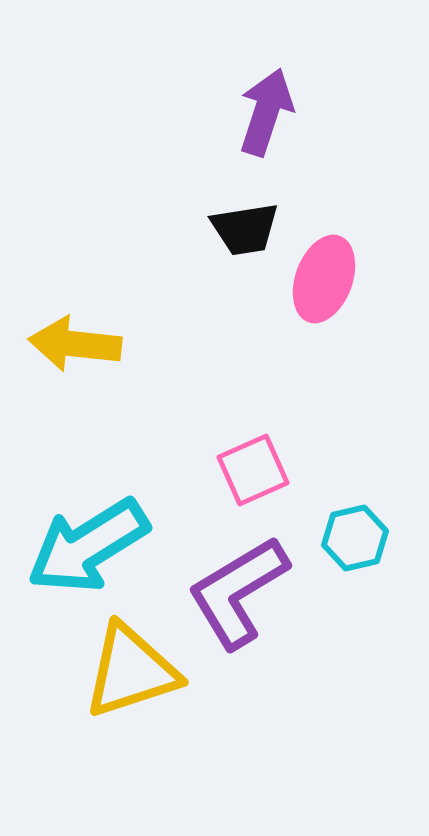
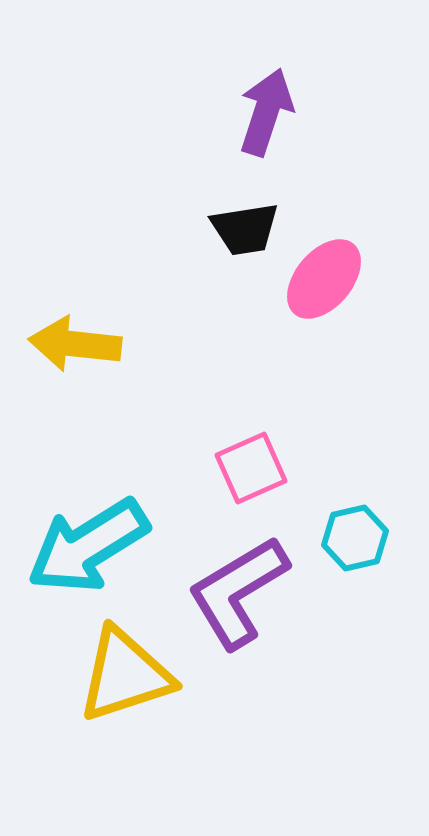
pink ellipse: rotated 20 degrees clockwise
pink square: moved 2 px left, 2 px up
yellow triangle: moved 6 px left, 4 px down
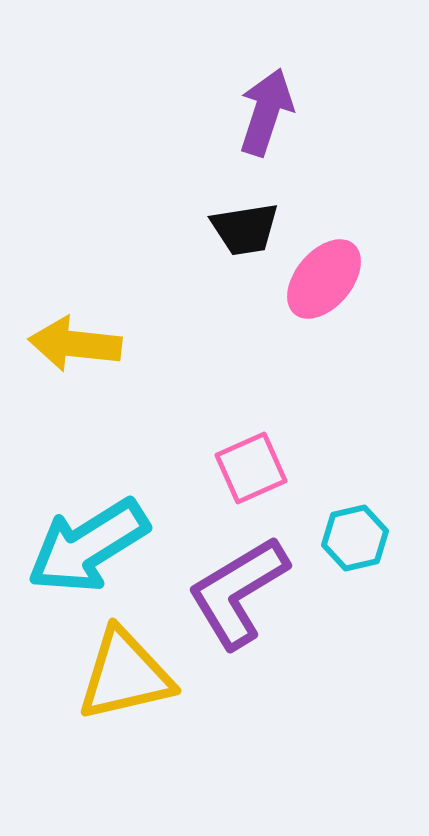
yellow triangle: rotated 5 degrees clockwise
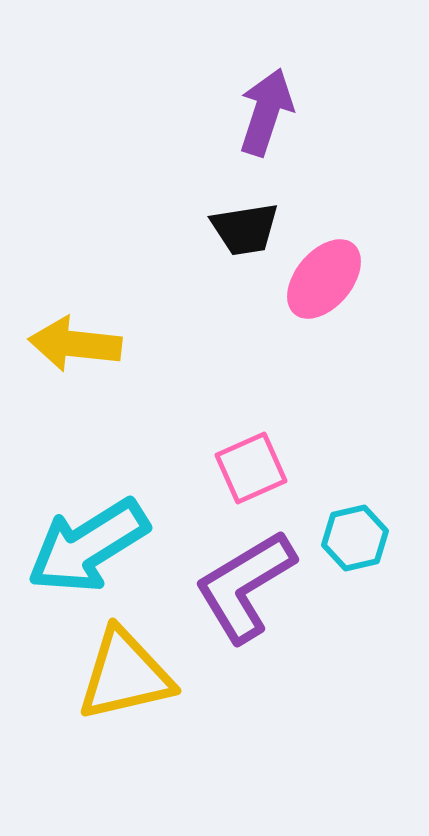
purple L-shape: moved 7 px right, 6 px up
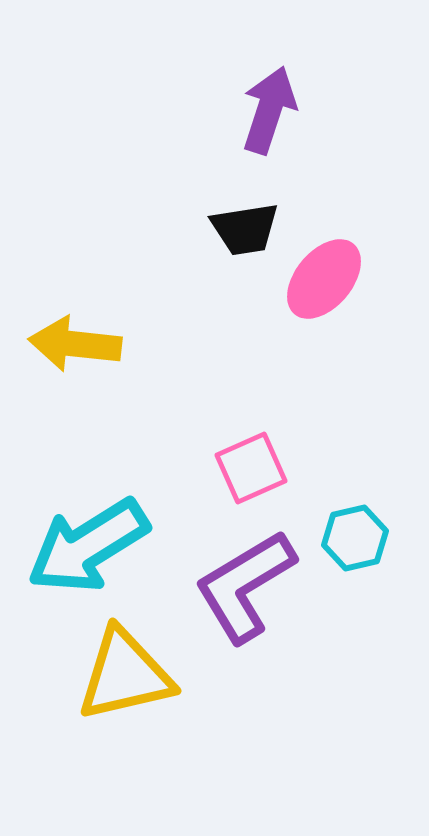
purple arrow: moved 3 px right, 2 px up
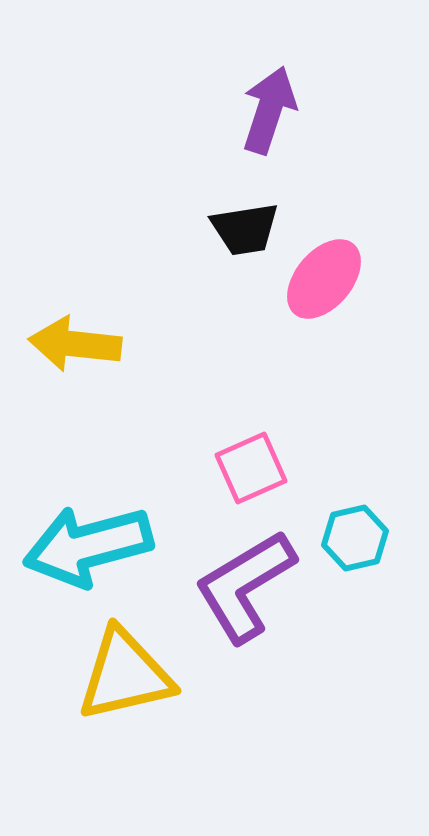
cyan arrow: rotated 17 degrees clockwise
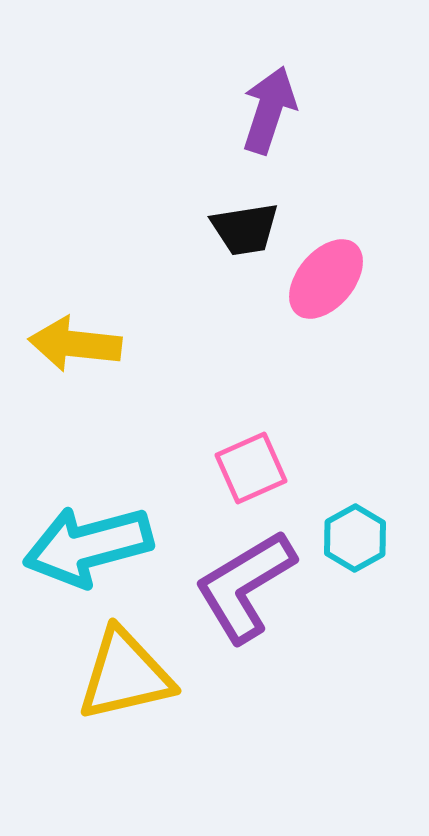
pink ellipse: moved 2 px right
cyan hexagon: rotated 16 degrees counterclockwise
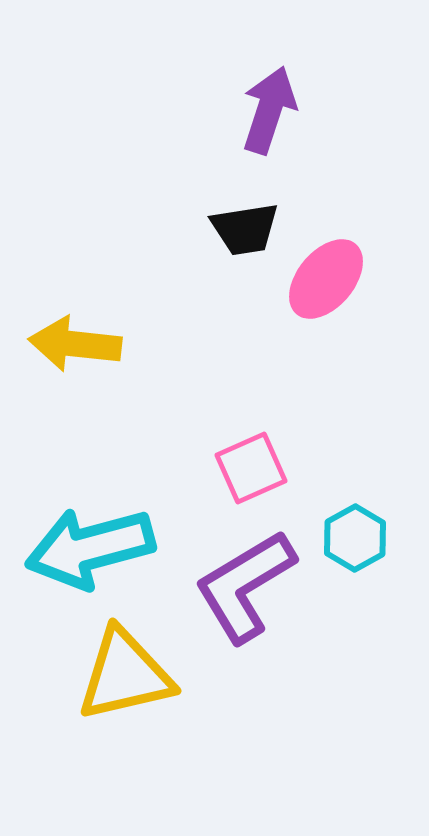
cyan arrow: moved 2 px right, 2 px down
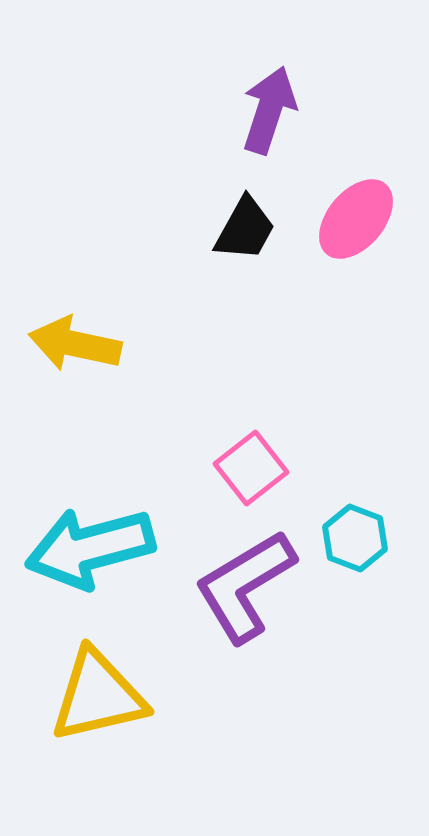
black trapezoid: rotated 52 degrees counterclockwise
pink ellipse: moved 30 px right, 60 px up
yellow arrow: rotated 6 degrees clockwise
pink square: rotated 14 degrees counterclockwise
cyan hexagon: rotated 10 degrees counterclockwise
yellow triangle: moved 27 px left, 21 px down
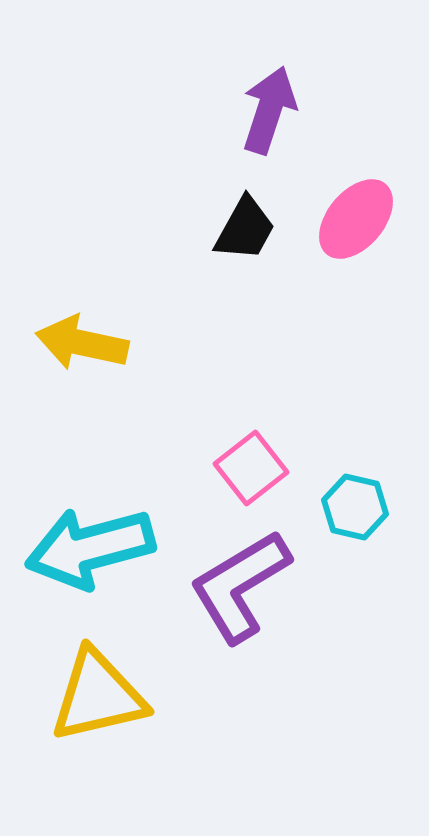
yellow arrow: moved 7 px right, 1 px up
cyan hexagon: moved 31 px up; rotated 8 degrees counterclockwise
purple L-shape: moved 5 px left
